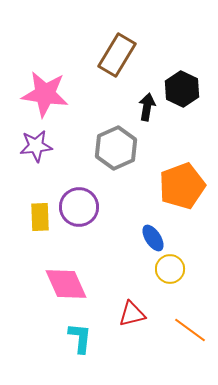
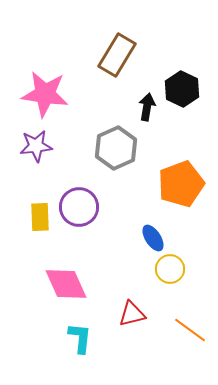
orange pentagon: moved 1 px left, 2 px up
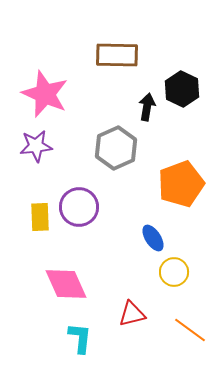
brown rectangle: rotated 60 degrees clockwise
pink star: rotated 15 degrees clockwise
yellow circle: moved 4 px right, 3 px down
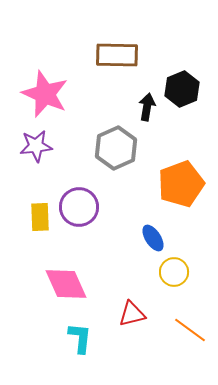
black hexagon: rotated 12 degrees clockwise
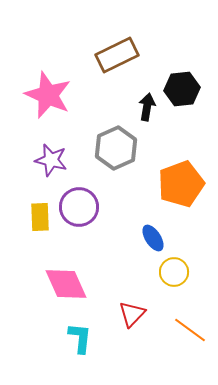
brown rectangle: rotated 27 degrees counterclockwise
black hexagon: rotated 16 degrees clockwise
pink star: moved 3 px right, 1 px down
purple star: moved 15 px right, 14 px down; rotated 20 degrees clockwise
red triangle: rotated 32 degrees counterclockwise
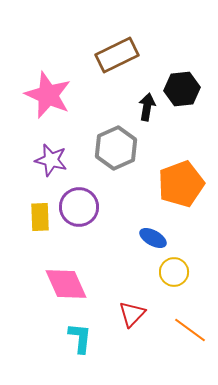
blue ellipse: rotated 28 degrees counterclockwise
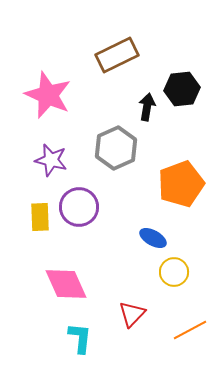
orange line: rotated 64 degrees counterclockwise
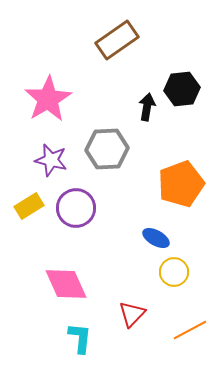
brown rectangle: moved 15 px up; rotated 9 degrees counterclockwise
pink star: moved 4 px down; rotated 18 degrees clockwise
gray hexagon: moved 9 px left, 1 px down; rotated 21 degrees clockwise
purple circle: moved 3 px left, 1 px down
yellow rectangle: moved 11 px left, 11 px up; rotated 60 degrees clockwise
blue ellipse: moved 3 px right
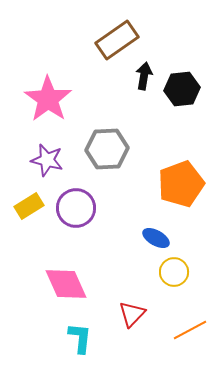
pink star: rotated 6 degrees counterclockwise
black arrow: moved 3 px left, 31 px up
purple star: moved 4 px left
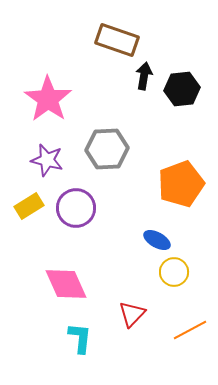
brown rectangle: rotated 54 degrees clockwise
blue ellipse: moved 1 px right, 2 px down
